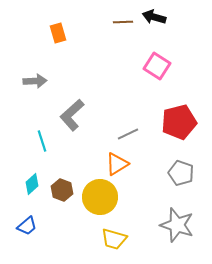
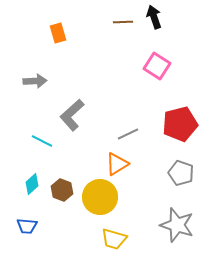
black arrow: rotated 55 degrees clockwise
red pentagon: moved 1 px right, 2 px down
cyan line: rotated 45 degrees counterclockwise
blue trapezoid: rotated 45 degrees clockwise
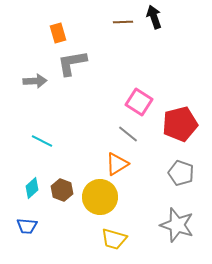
pink square: moved 18 px left, 36 px down
gray L-shape: moved 52 px up; rotated 32 degrees clockwise
gray line: rotated 65 degrees clockwise
cyan diamond: moved 4 px down
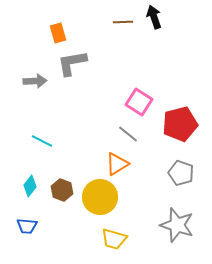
cyan diamond: moved 2 px left, 2 px up; rotated 10 degrees counterclockwise
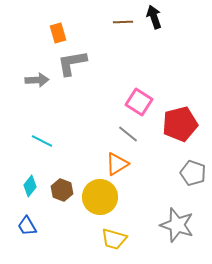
gray arrow: moved 2 px right, 1 px up
gray pentagon: moved 12 px right
blue trapezoid: rotated 55 degrees clockwise
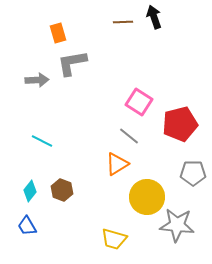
gray line: moved 1 px right, 2 px down
gray pentagon: rotated 20 degrees counterclockwise
cyan diamond: moved 5 px down
yellow circle: moved 47 px right
gray star: rotated 12 degrees counterclockwise
